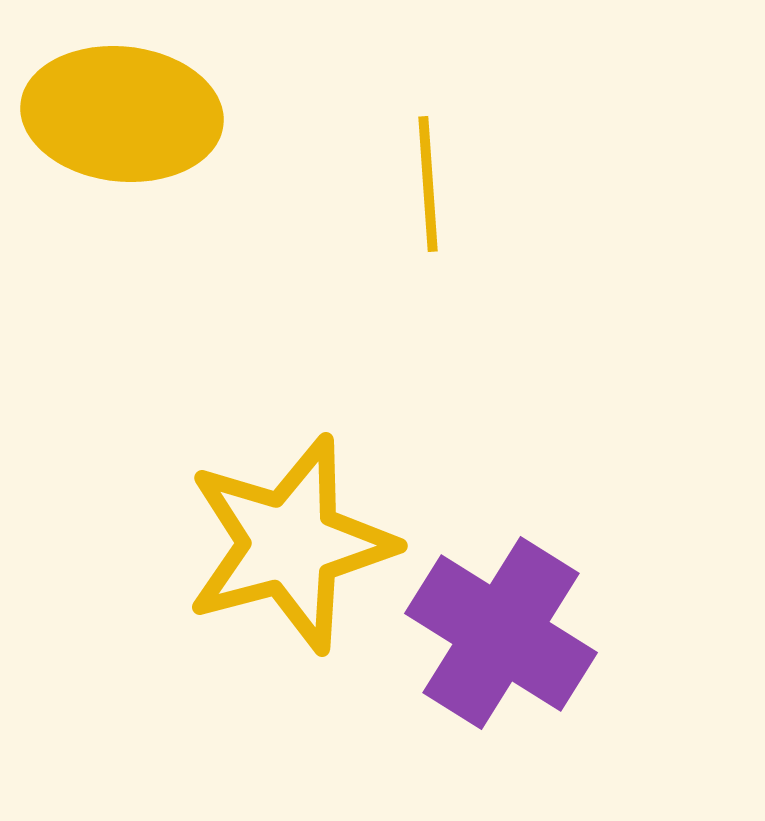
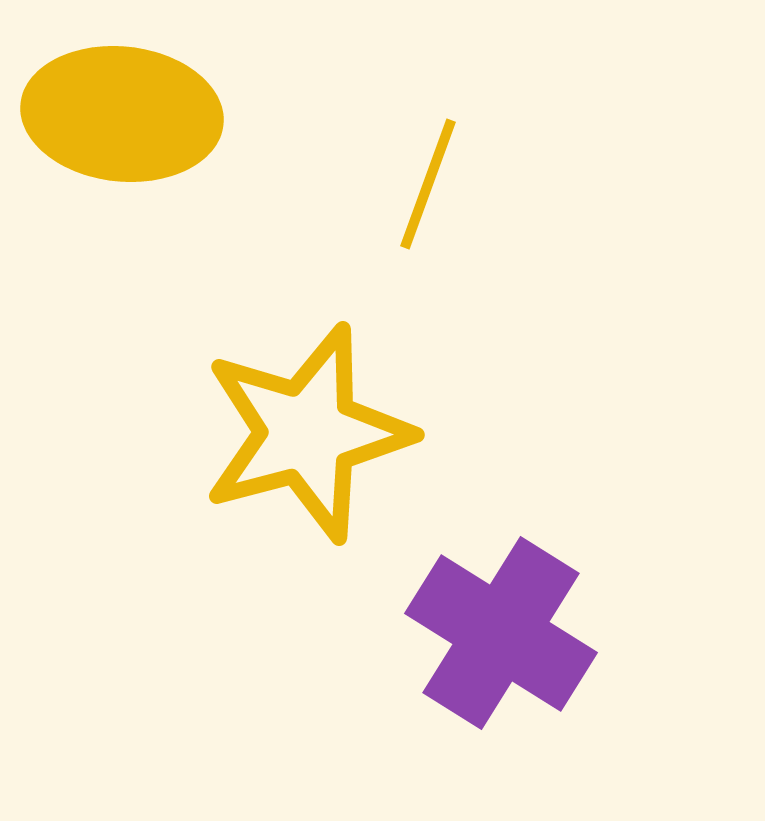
yellow line: rotated 24 degrees clockwise
yellow star: moved 17 px right, 111 px up
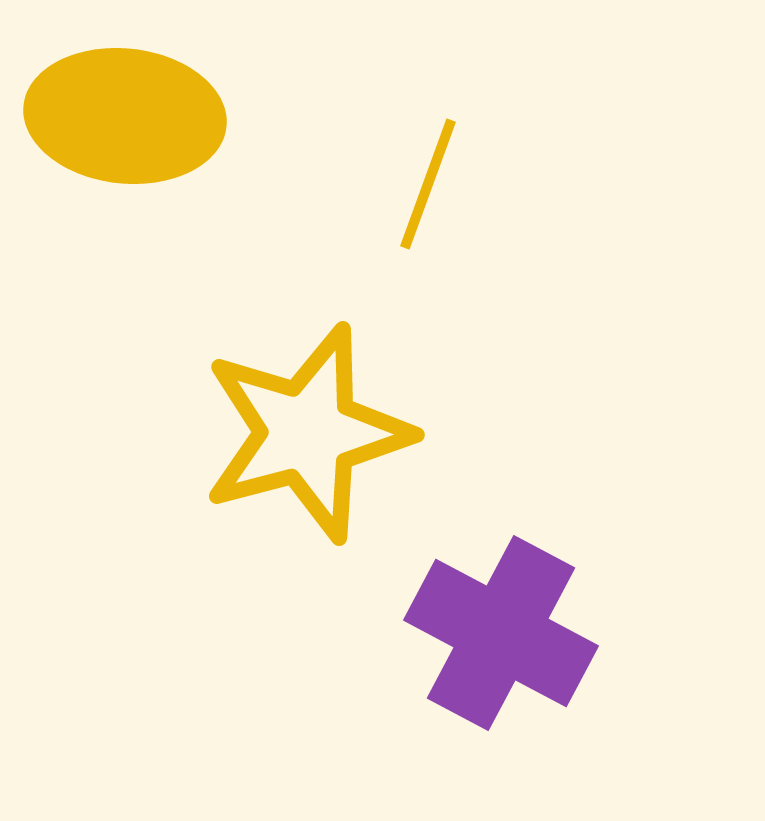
yellow ellipse: moved 3 px right, 2 px down
purple cross: rotated 4 degrees counterclockwise
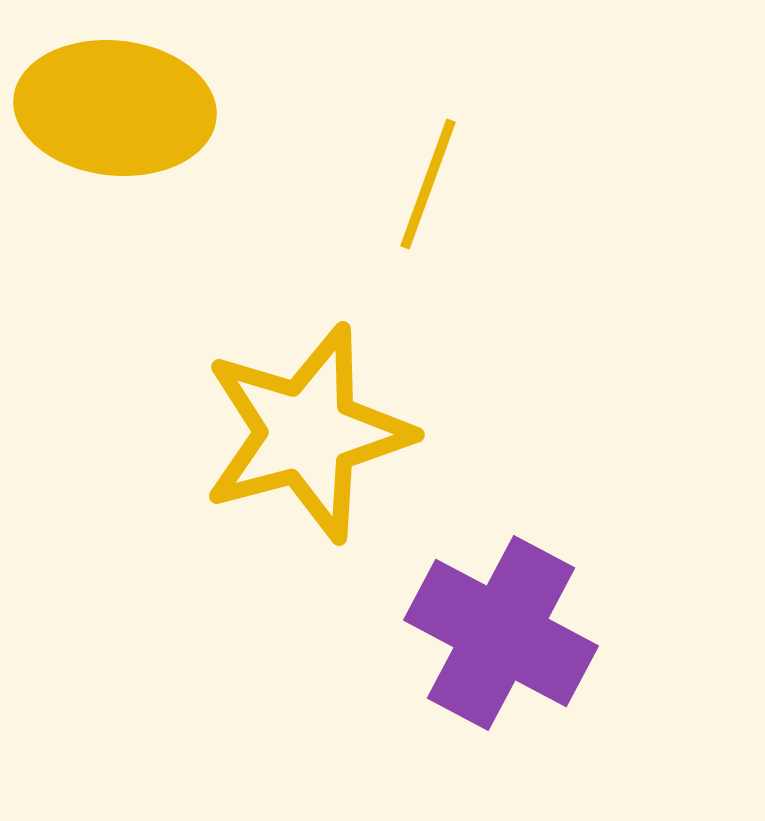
yellow ellipse: moved 10 px left, 8 px up
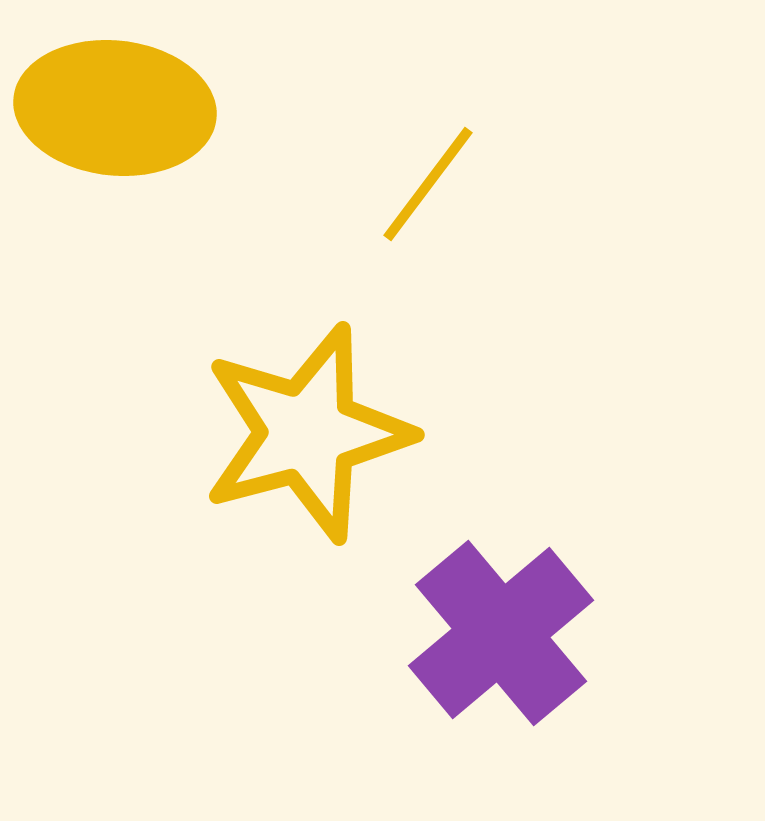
yellow line: rotated 17 degrees clockwise
purple cross: rotated 22 degrees clockwise
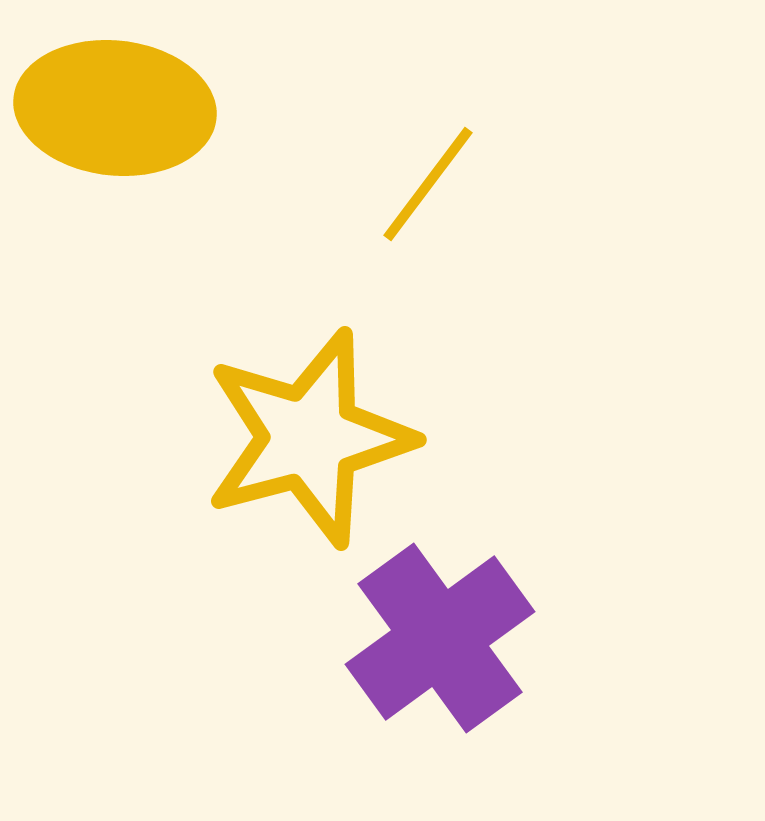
yellow star: moved 2 px right, 5 px down
purple cross: moved 61 px left, 5 px down; rotated 4 degrees clockwise
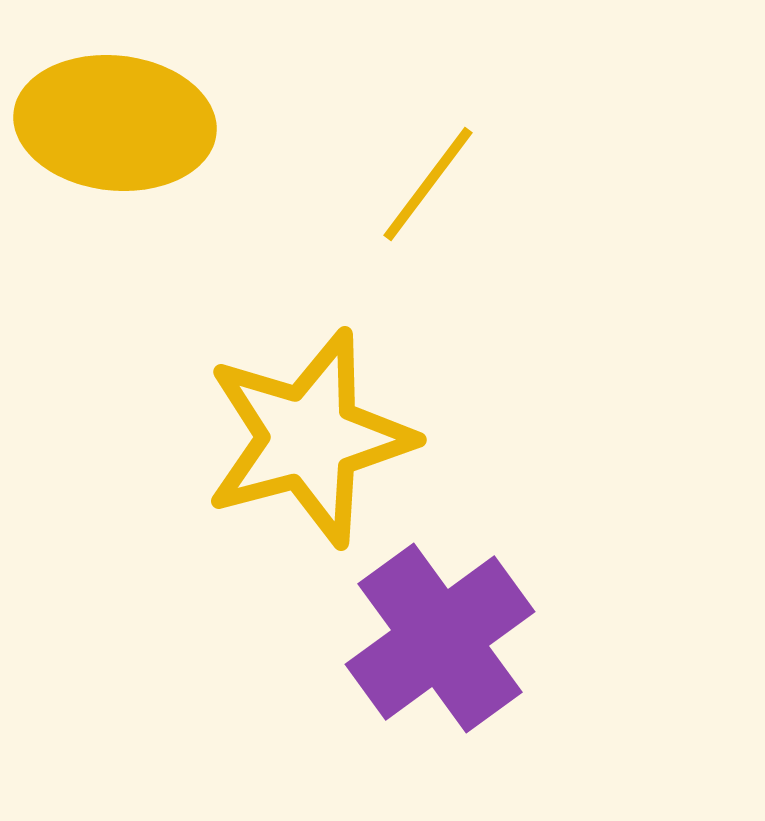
yellow ellipse: moved 15 px down
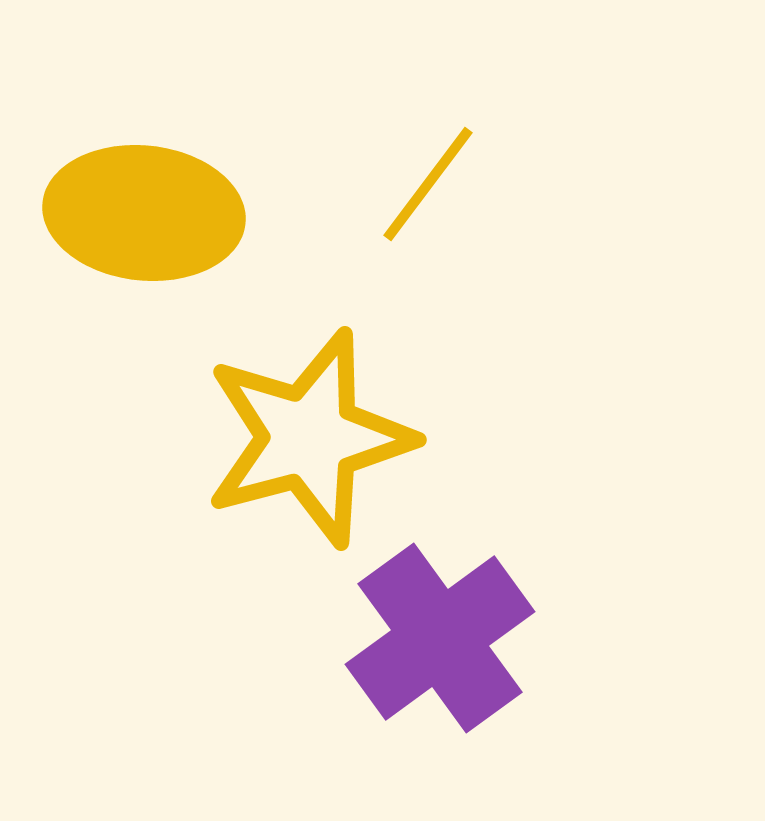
yellow ellipse: moved 29 px right, 90 px down
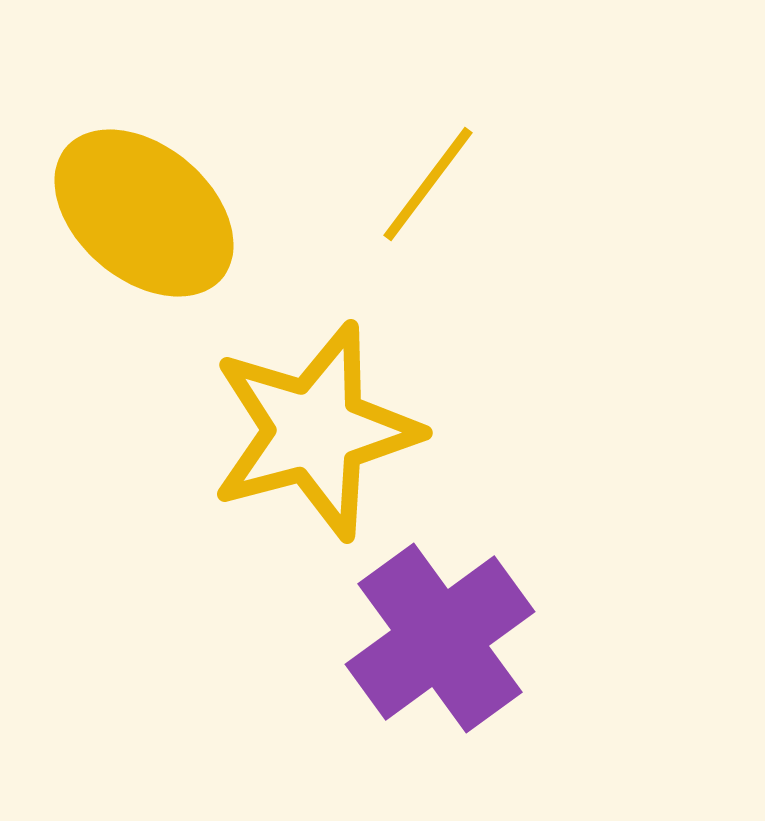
yellow ellipse: rotated 34 degrees clockwise
yellow star: moved 6 px right, 7 px up
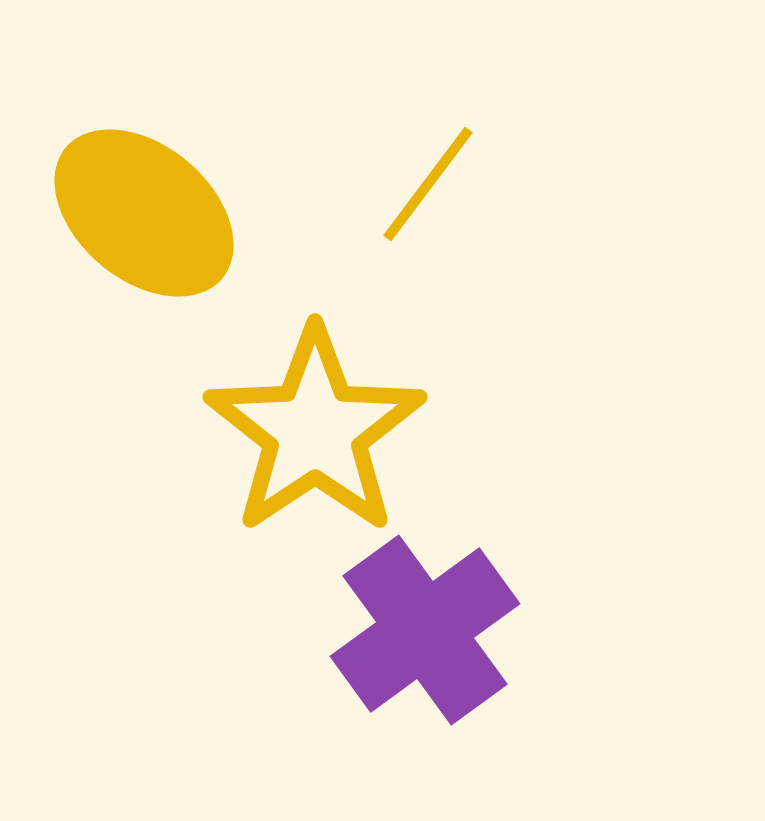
yellow star: rotated 19 degrees counterclockwise
purple cross: moved 15 px left, 8 px up
